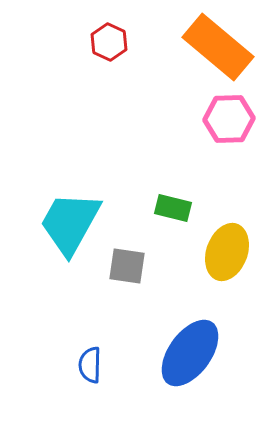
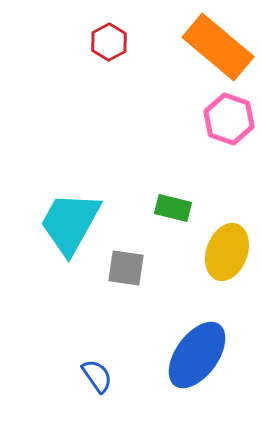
red hexagon: rotated 6 degrees clockwise
pink hexagon: rotated 21 degrees clockwise
gray square: moved 1 px left, 2 px down
blue ellipse: moved 7 px right, 2 px down
blue semicircle: moved 7 px right, 11 px down; rotated 144 degrees clockwise
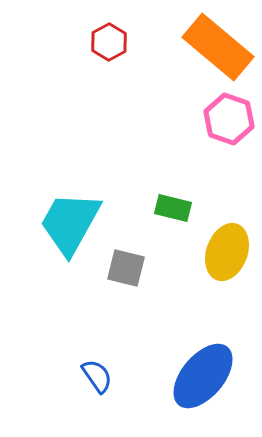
gray square: rotated 6 degrees clockwise
blue ellipse: moved 6 px right, 21 px down; rotated 4 degrees clockwise
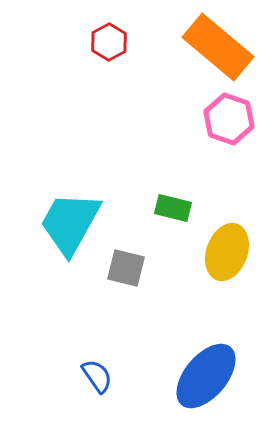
blue ellipse: moved 3 px right
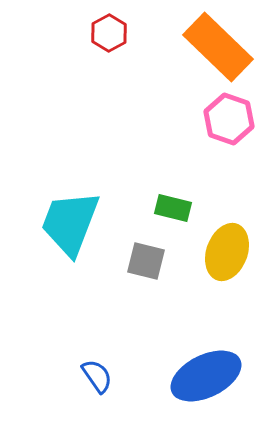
red hexagon: moved 9 px up
orange rectangle: rotated 4 degrees clockwise
cyan trapezoid: rotated 8 degrees counterclockwise
gray square: moved 20 px right, 7 px up
blue ellipse: rotated 24 degrees clockwise
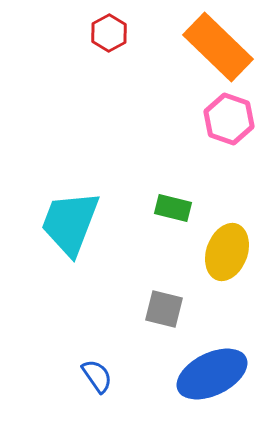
gray square: moved 18 px right, 48 px down
blue ellipse: moved 6 px right, 2 px up
